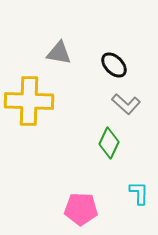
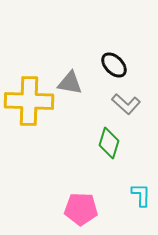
gray triangle: moved 11 px right, 30 px down
green diamond: rotated 8 degrees counterclockwise
cyan L-shape: moved 2 px right, 2 px down
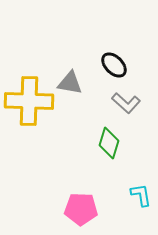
gray L-shape: moved 1 px up
cyan L-shape: rotated 10 degrees counterclockwise
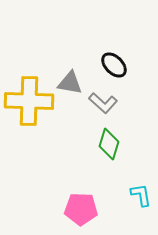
gray L-shape: moved 23 px left
green diamond: moved 1 px down
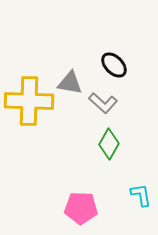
green diamond: rotated 12 degrees clockwise
pink pentagon: moved 1 px up
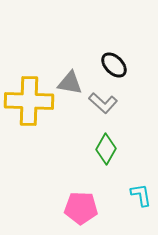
green diamond: moved 3 px left, 5 px down
